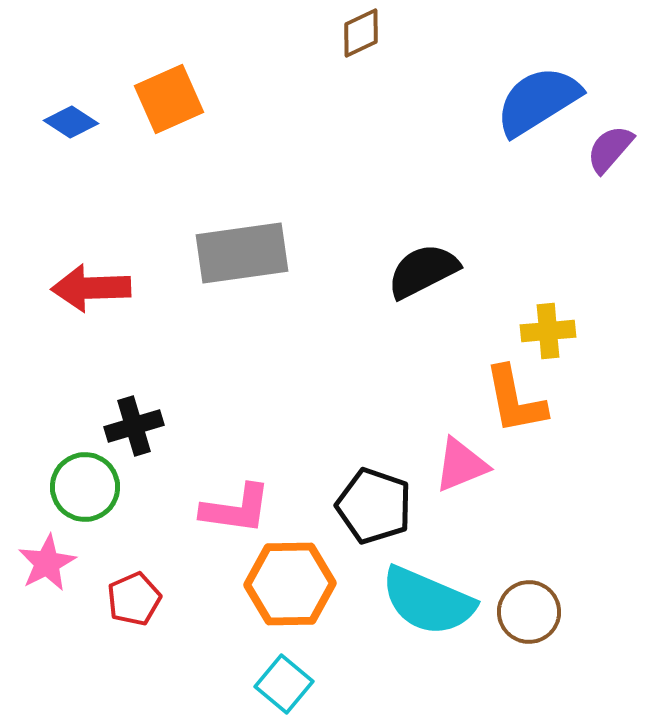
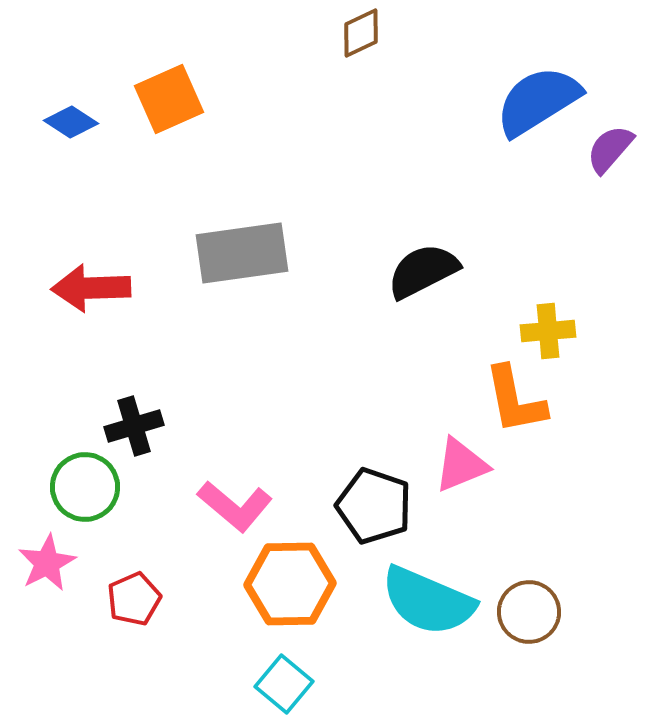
pink L-shape: moved 1 px left, 3 px up; rotated 32 degrees clockwise
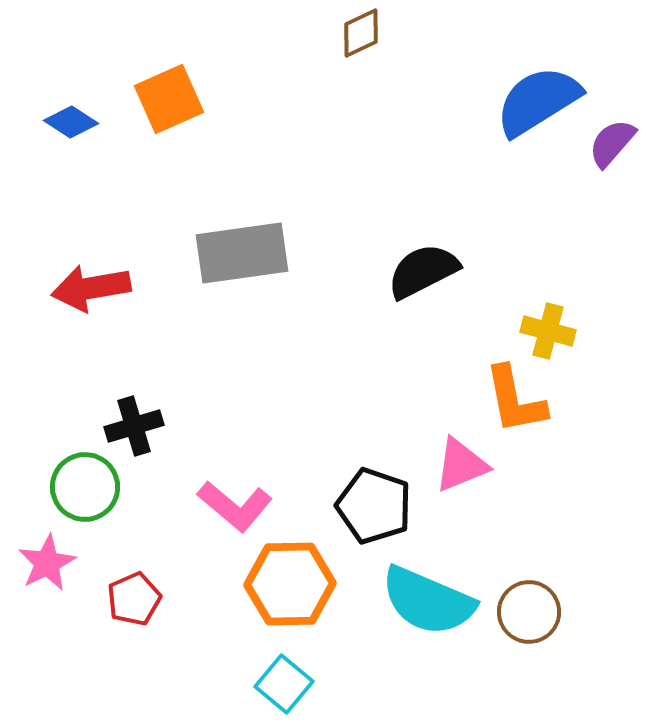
purple semicircle: moved 2 px right, 6 px up
red arrow: rotated 8 degrees counterclockwise
yellow cross: rotated 20 degrees clockwise
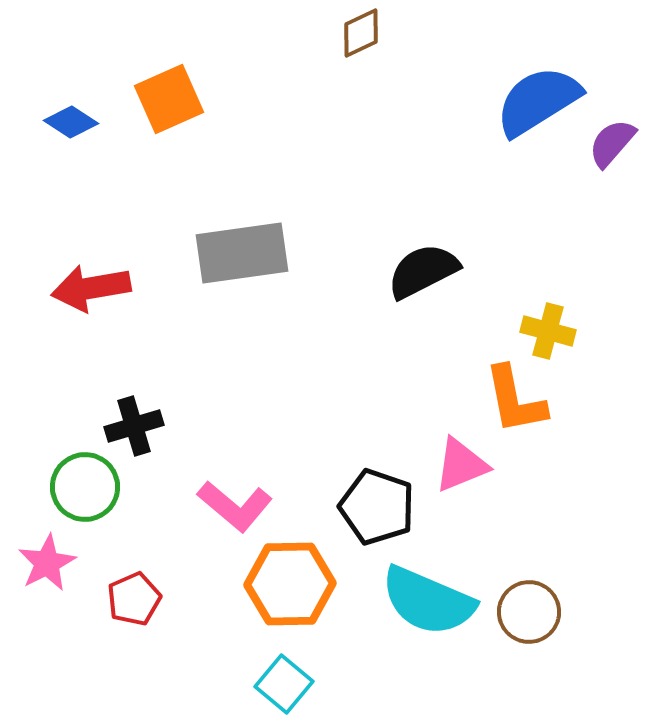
black pentagon: moved 3 px right, 1 px down
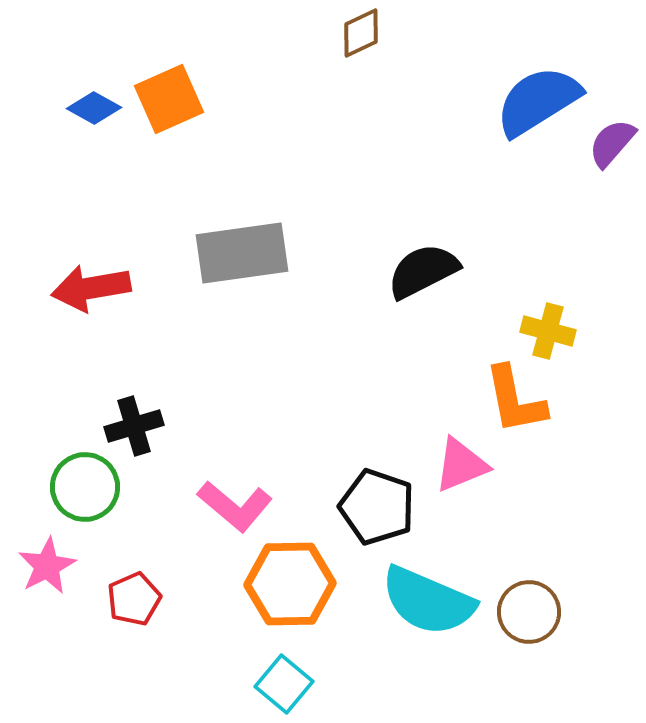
blue diamond: moved 23 px right, 14 px up; rotated 4 degrees counterclockwise
pink star: moved 3 px down
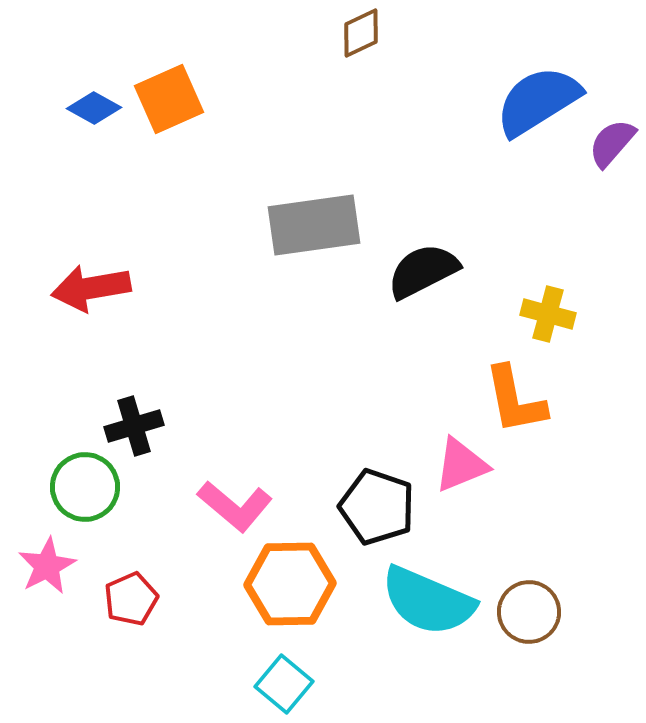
gray rectangle: moved 72 px right, 28 px up
yellow cross: moved 17 px up
red pentagon: moved 3 px left
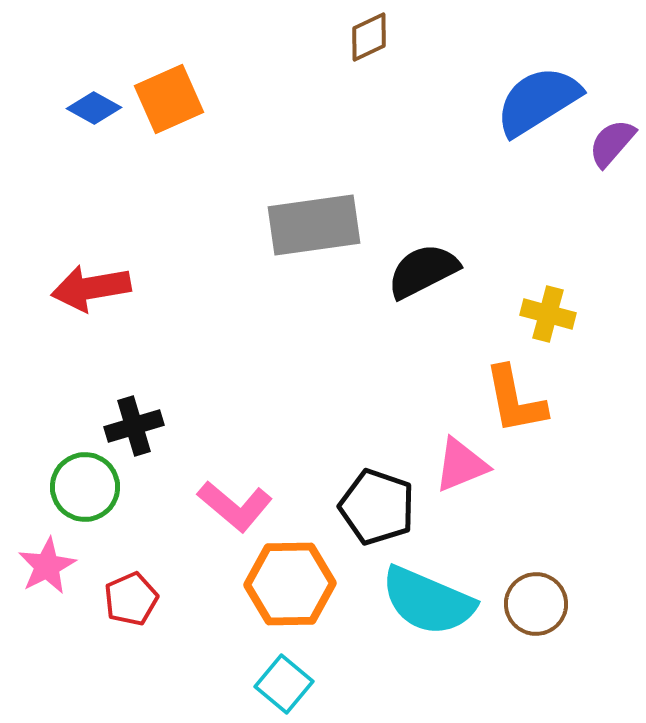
brown diamond: moved 8 px right, 4 px down
brown circle: moved 7 px right, 8 px up
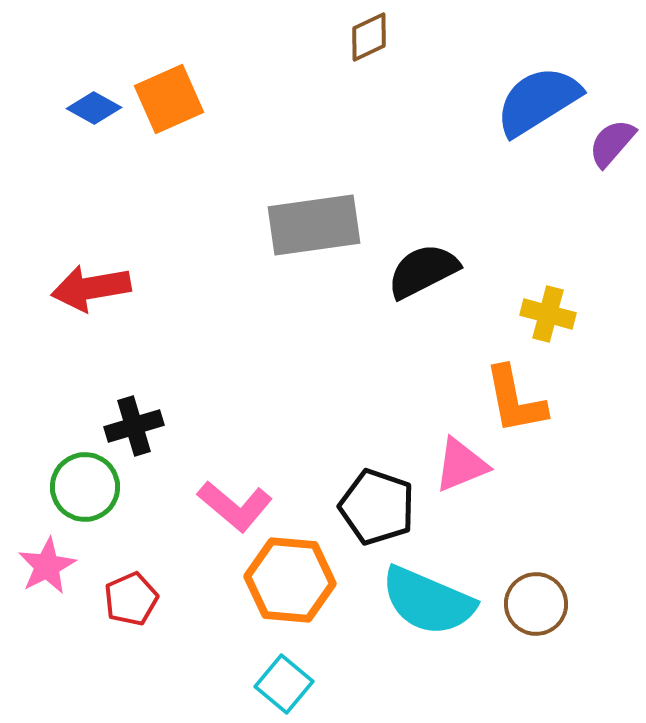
orange hexagon: moved 4 px up; rotated 6 degrees clockwise
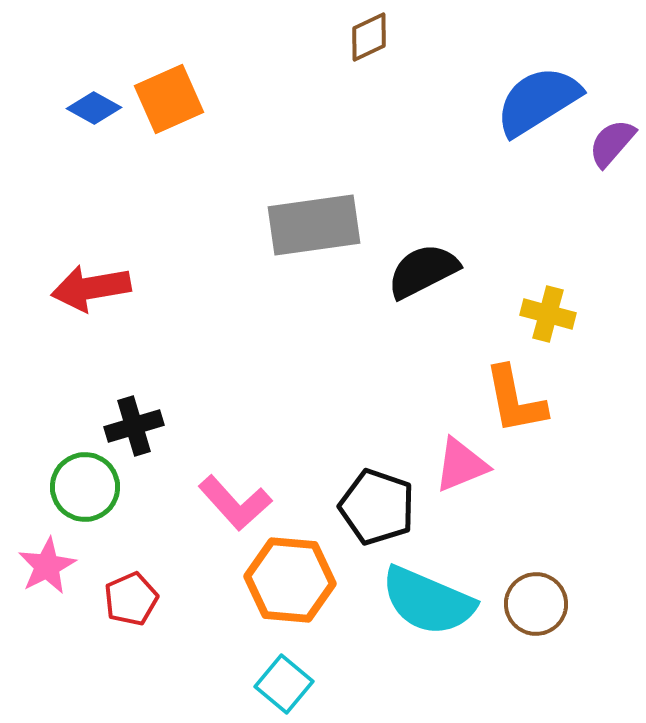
pink L-shape: moved 3 px up; rotated 8 degrees clockwise
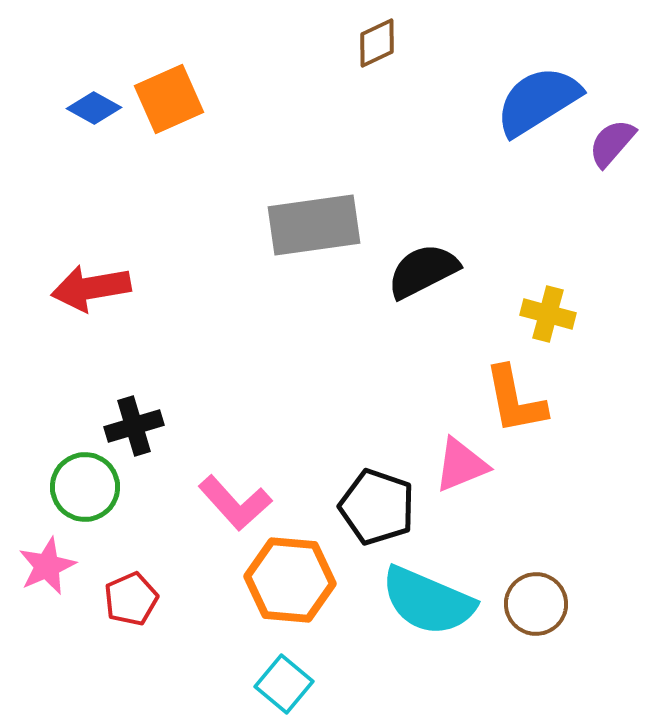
brown diamond: moved 8 px right, 6 px down
pink star: rotated 4 degrees clockwise
